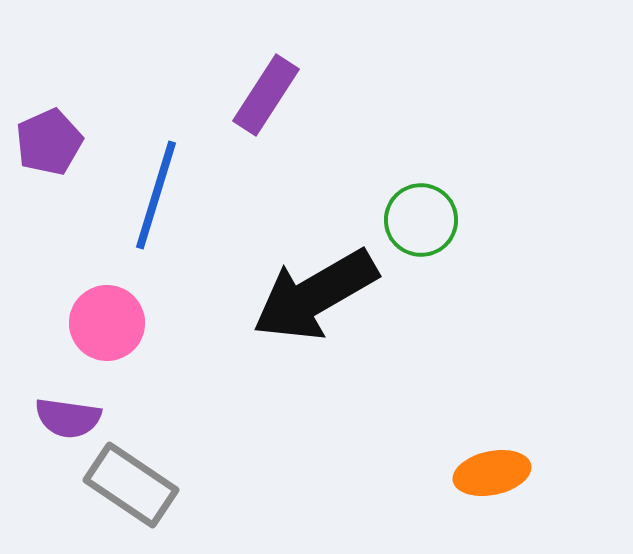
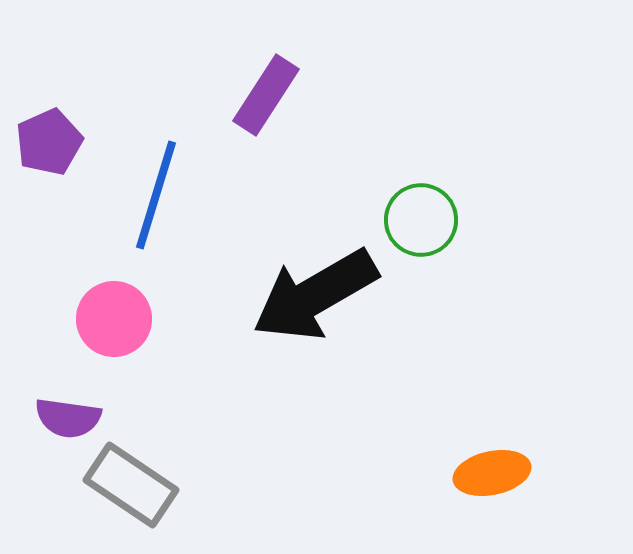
pink circle: moved 7 px right, 4 px up
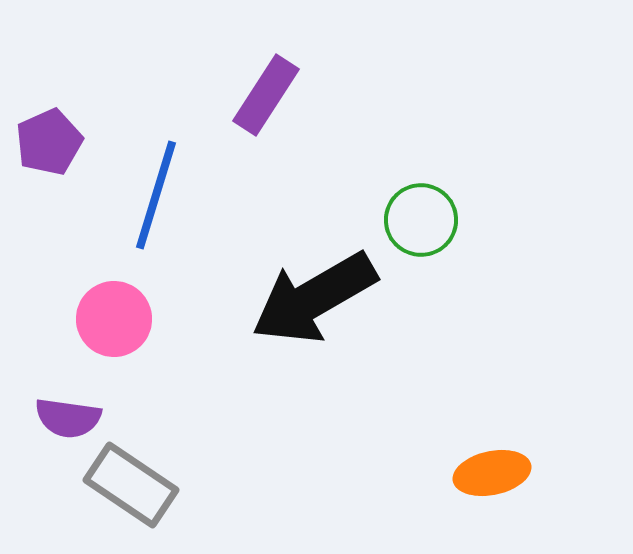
black arrow: moved 1 px left, 3 px down
